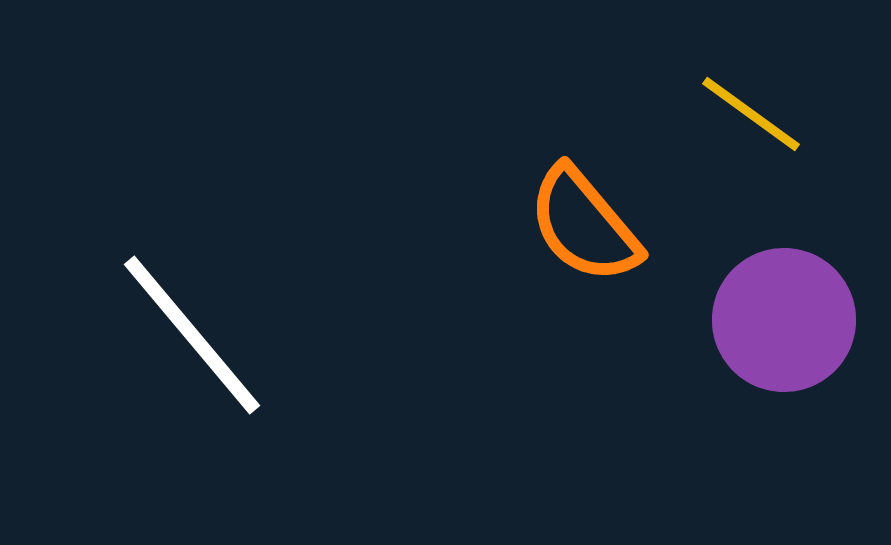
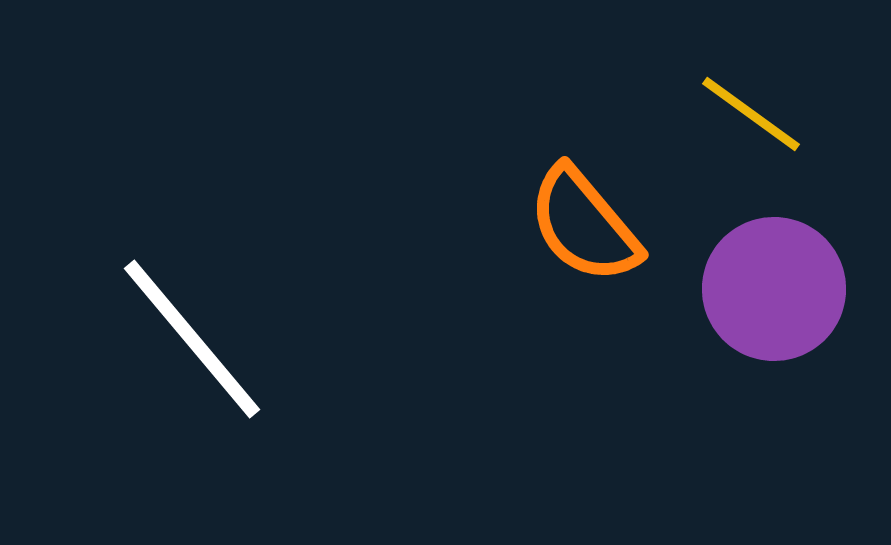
purple circle: moved 10 px left, 31 px up
white line: moved 4 px down
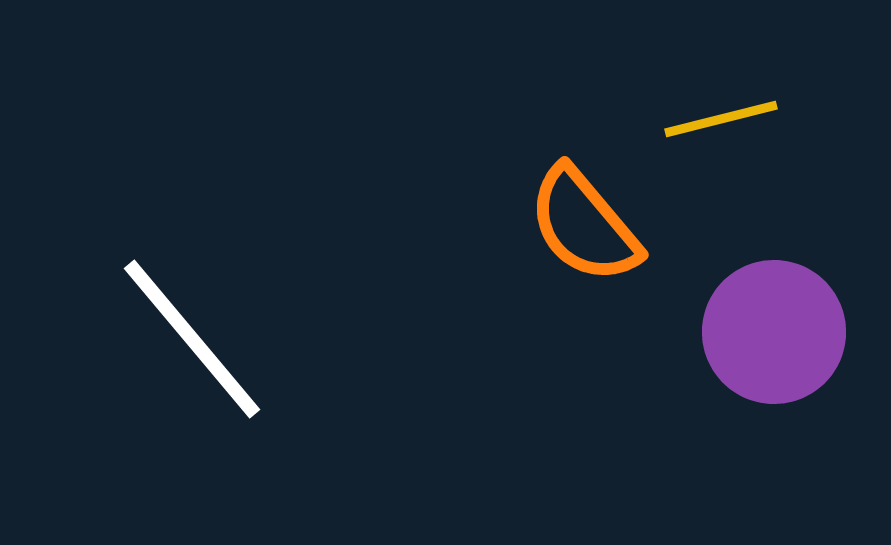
yellow line: moved 30 px left, 5 px down; rotated 50 degrees counterclockwise
purple circle: moved 43 px down
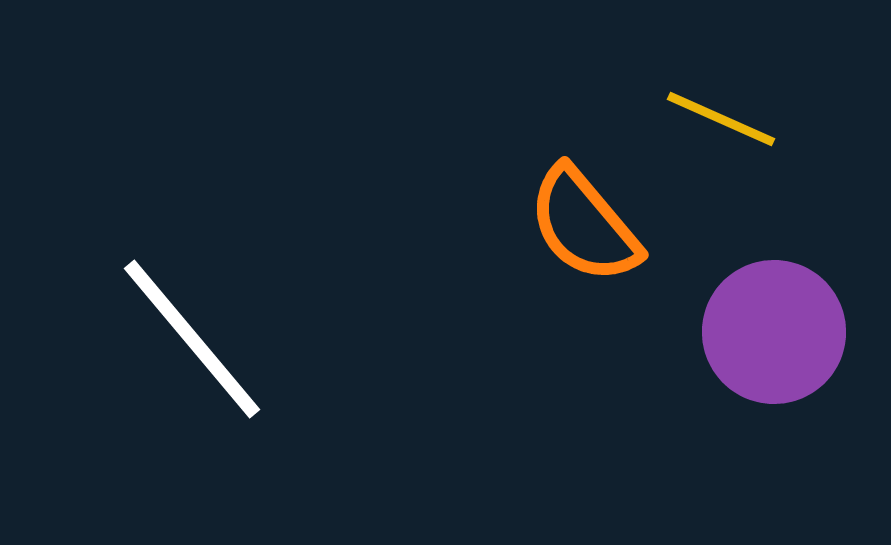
yellow line: rotated 38 degrees clockwise
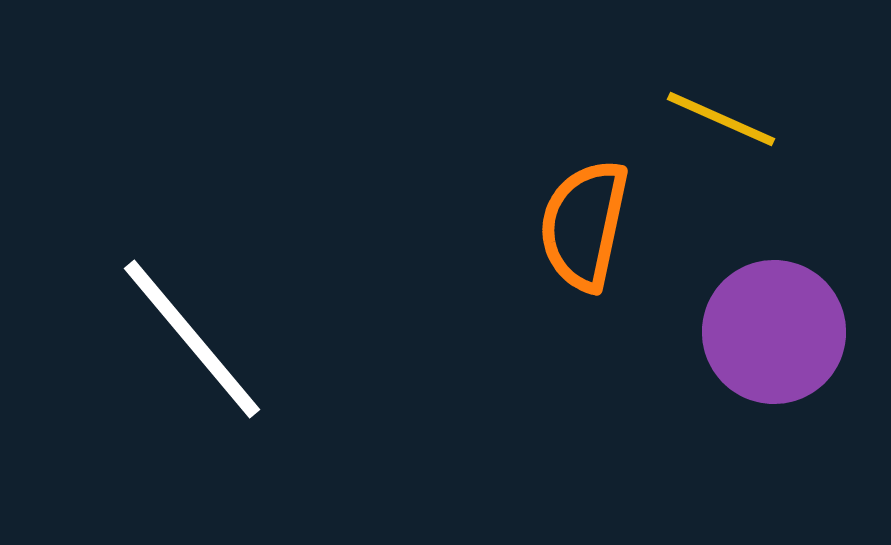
orange semicircle: rotated 52 degrees clockwise
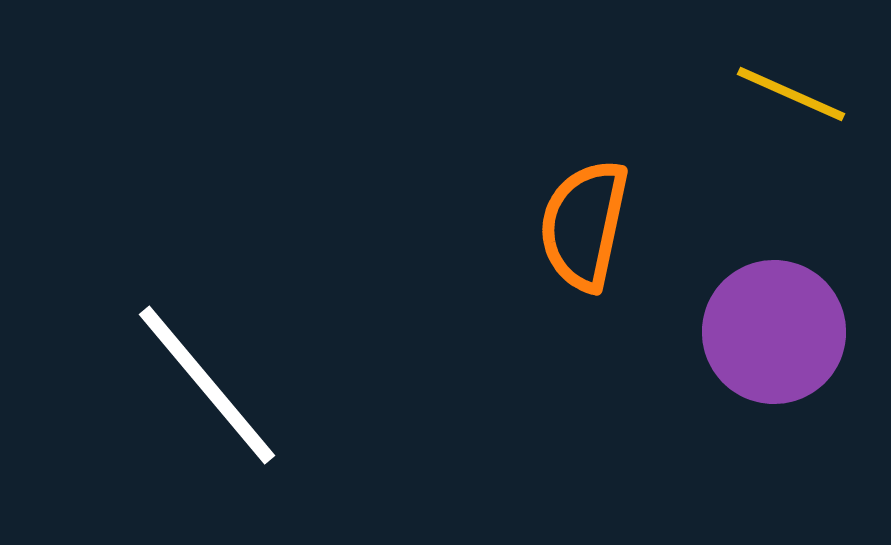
yellow line: moved 70 px right, 25 px up
white line: moved 15 px right, 46 px down
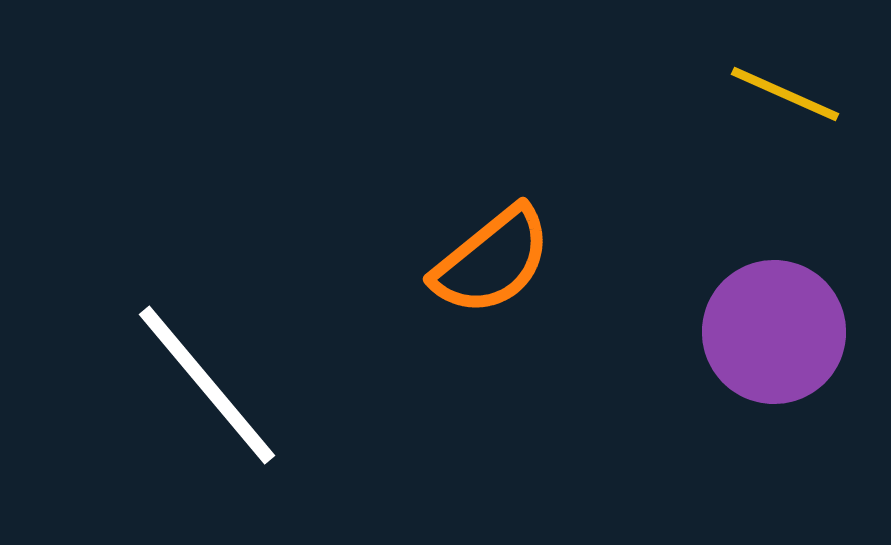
yellow line: moved 6 px left
orange semicircle: moved 92 px left, 36 px down; rotated 141 degrees counterclockwise
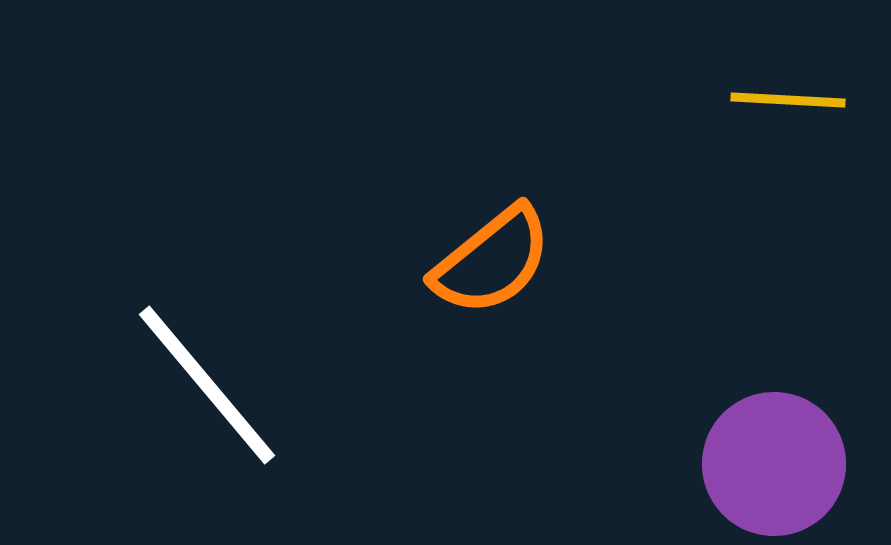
yellow line: moved 3 px right, 6 px down; rotated 21 degrees counterclockwise
purple circle: moved 132 px down
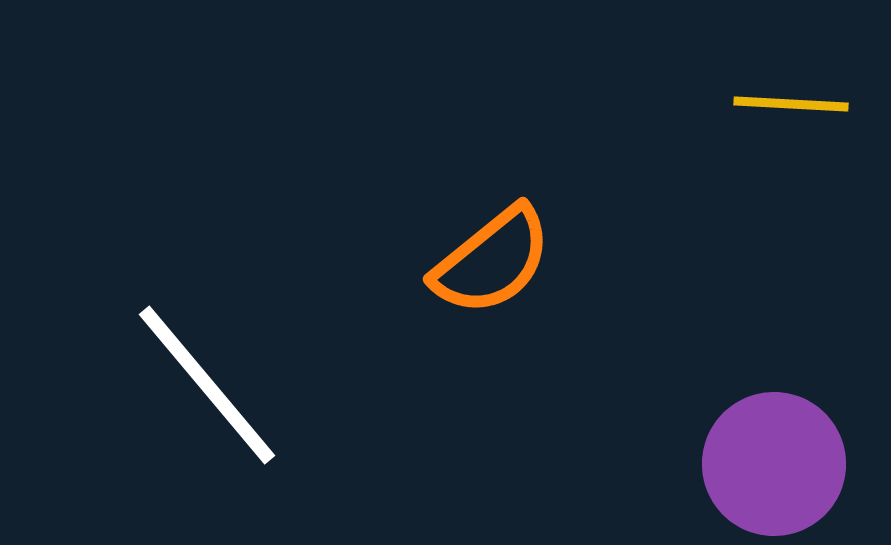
yellow line: moved 3 px right, 4 px down
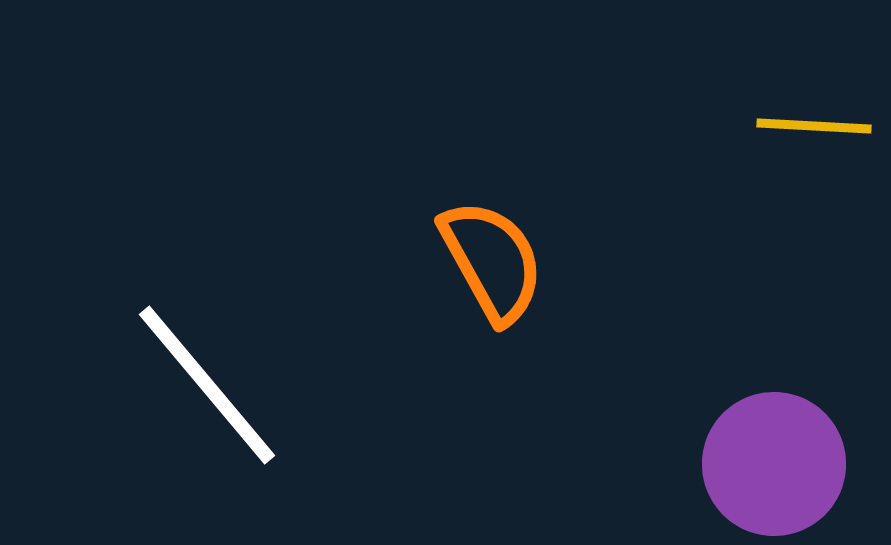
yellow line: moved 23 px right, 22 px down
orange semicircle: rotated 80 degrees counterclockwise
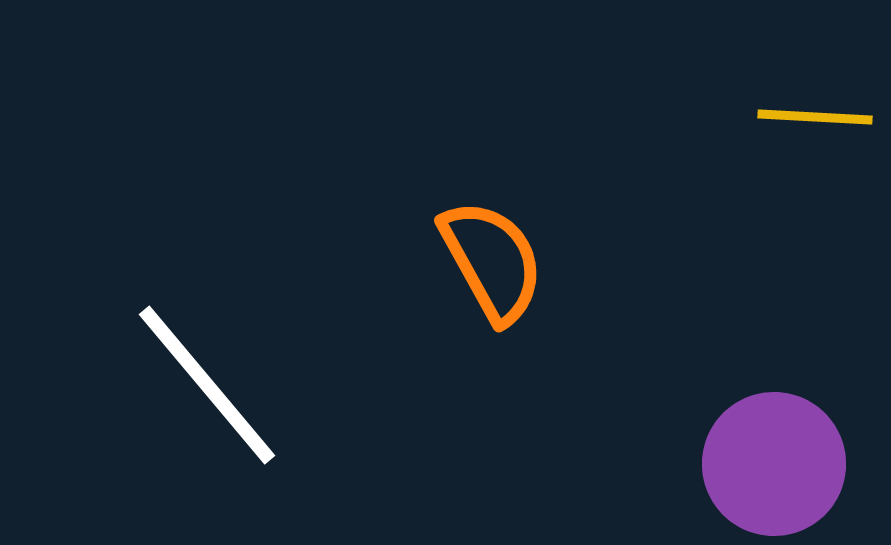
yellow line: moved 1 px right, 9 px up
